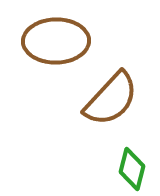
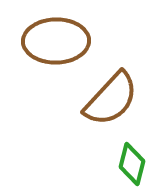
green diamond: moved 5 px up
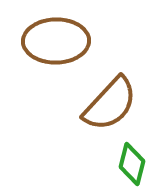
brown semicircle: moved 1 px left, 5 px down
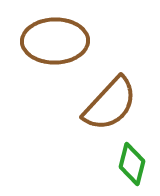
brown ellipse: moved 1 px left
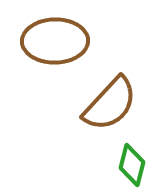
green diamond: moved 1 px down
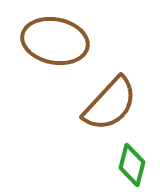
brown ellipse: rotated 12 degrees clockwise
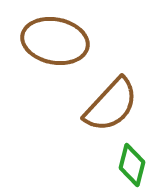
brown semicircle: moved 1 px right, 1 px down
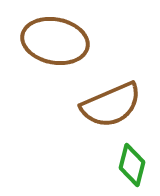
brown semicircle: rotated 24 degrees clockwise
